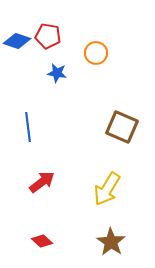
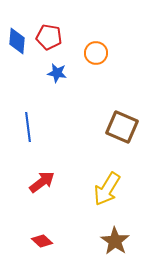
red pentagon: moved 1 px right, 1 px down
blue diamond: rotated 76 degrees clockwise
brown star: moved 4 px right, 1 px up
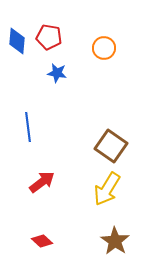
orange circle: moved 8 px right, 5 px up
brown square: moved 11 px left, 19 px down; rotated 12 degrees clockwise
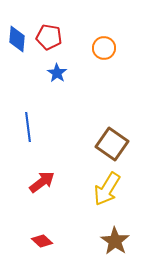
blue diamond: moved 2 px up
blue star: rotated 24 degrees clockwise
brown square: moved 1 px right, 2 px up
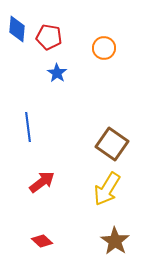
blue diamond: moved 10 px up
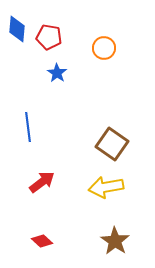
yellow arrow: moved 1 px left, 2 px up; rotated 48 degrees clockwise
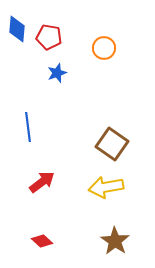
blue star: rotated 18 degrees clockwise
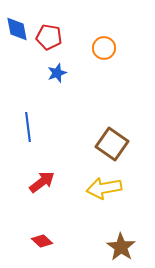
blue diamond: rotated 16 degrees counterclockwise
yellow arrow: moved 2 px left, 1 px down
brown star: moved 6 px right, 6 px down
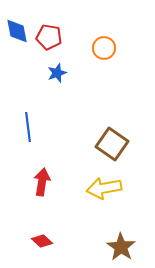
blue diamond: moved 2 px down
red arrow: rotated 44 degrees counterclockwise
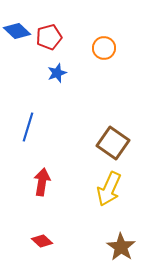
blue diamond: rotated 36 degrees counterclockwise
red pentagon: rotated 25 degrees counterclockwise
blue line: rotated 24 degrees clockwise
brown square: moved 1 px right, 1 px up
yellow arrow: moved 5 px right, 1 px down; rotated 56 degrees counterclockwise
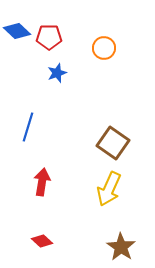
red pentagon: rotated 15 degrees clockwise
